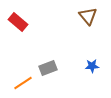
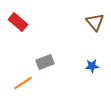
brown triangle: moved 7 px right, 6 px down
gray rectangle: moved 3 px left, 6 px up
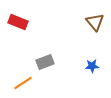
red rectangle: rotated 18 degrees counterclockwise
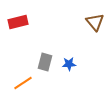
red rectangle: rotated 36 degrees counterclockwise
gray rectangle: rotated 54 degrees counterclockwise
blue star: moved 23 px left, 2 px up
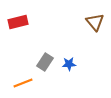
gray rectangle: rotated 18 degrees clockwise
orange line: rotated 12 degrees clockwise
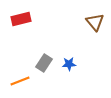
red rectangle: moved 3 px right, 3 px up
gray rectangle: moved 1 px left, 1 px down
orange line: moved 3 px left, 2 px up
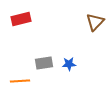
brown triangle: rotated 24 degrees clockwise
gray rectangle: rotated 48 degrees clockwise
orange line: rotated 18 degrees clockwise
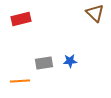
brown triangle: moved 9 px up; rotated 30 degrees counterclockwise
blue star: moved 1 px right, 3 px up
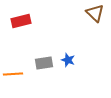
red rectangle: moved 2 px down
blue star: moved 2 px left, 1 px up; rotated 24 degrees clockwise
orange line: moved 7 px left, 7 px up
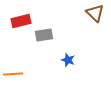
gray rectangle: moved 28 px up
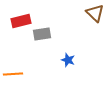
gray rectangle: moved 2 px left, 1 px up
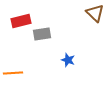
orange line: moved 1 px up
